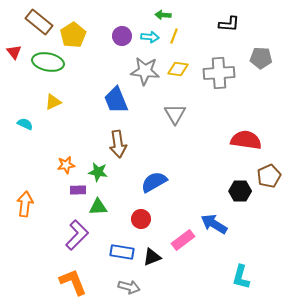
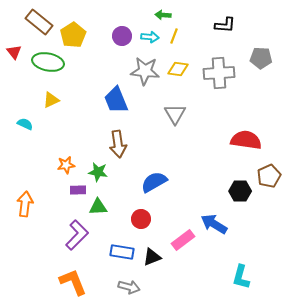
black L-shape: moved 4 px left, 1 px down
yellow triangle: moved 2 px left, 2 px up
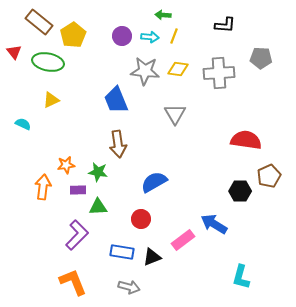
cyan semicircle: moved 2 px left
orange arrow: moved 18 px right, 17 px up
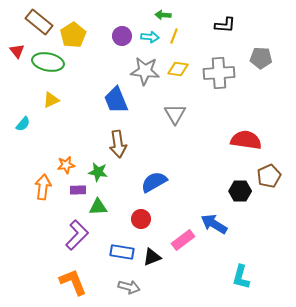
red triangle: moved 3 px right, 1 px up
cyan semicircle: rotated 105 degrees clockwise
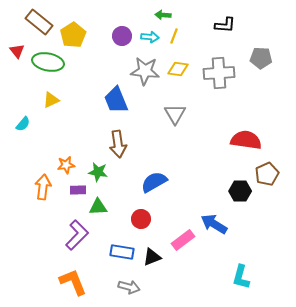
brown pentagon: moved 2 px left, 2 px up
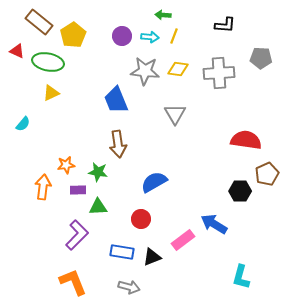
red triangle: rotated 28 degrees counterclockwise
yellow triangle: moved 7 px up
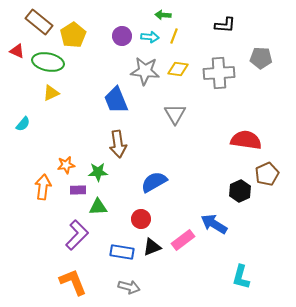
green star: rotated 12 degrees counterclockwise
black hexagon: rotated 25 degrees counterclockwise
black triangle: moved 10 px up
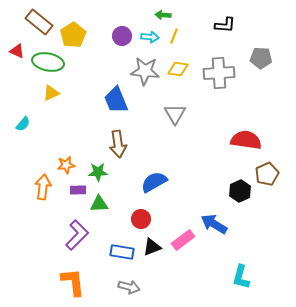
green triangle: moved 1 px right, 3 px up
orange L-shape: rotated 16 degrees clockwise
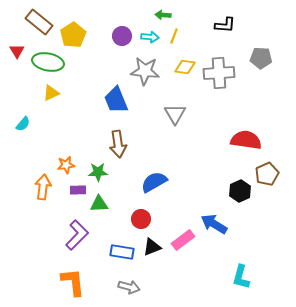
red triangle: rotated 35 degrees clockwise
yellow diamond: moved 7 px right, 2 px up
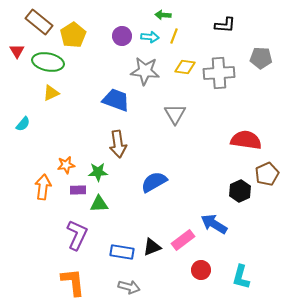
blue trapezoid: rotated 132 degrees clockwise
red circle: moved 60 px right, 51 px down
purple L-shape: rotated 20 degrees counterclockwise
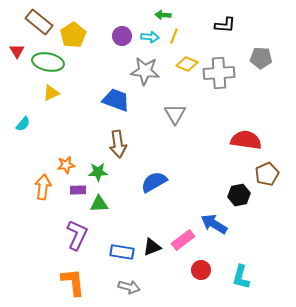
yellow diamond: moved 2 px right, 3 px up; rotated 15 degrees clockwise
black hexagon: moved 1 px left, 4 px down; rotated 15 degrees clockwise
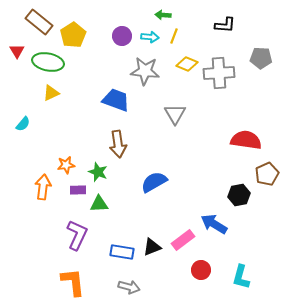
green star: rotated 24 degrees clockwise
